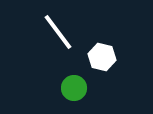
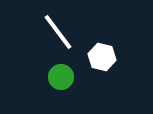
green circle: moved 13 px left, 11 px up
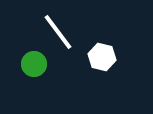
green circle: moved 27 px left, 13 px up
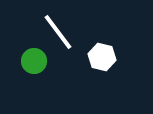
green circle: moved 3 px up
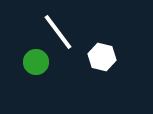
green circle: moved 2 px right, 1 px down
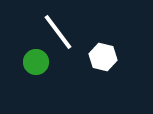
white hexagon: moved 1 px right
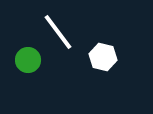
green circle: moved 8 px left, 2 px up
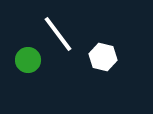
white line: moved 2 px down
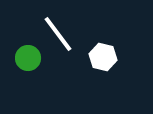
green circle: moved 2 px up
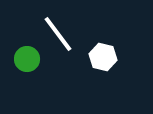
green circle: moved 1 px left, 1 px down
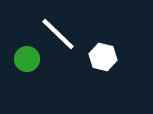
white line: rotated 9 degrees counterclockwise
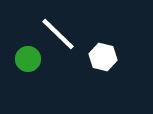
green circle: moved 1 px right
